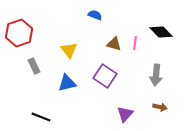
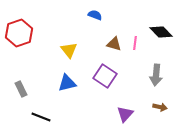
gray rectangle: moved 13 px left, 23 px down
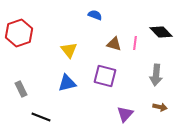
purple square: rotated 20 degrees counterclockwise
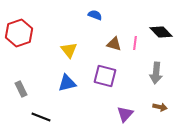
gray arrow: moved 2 px up
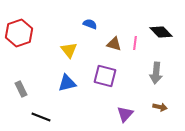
blue semicircle: moved 5 px left, 9 px down
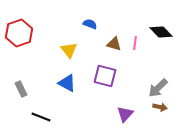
gray arrow: moved 2 px right, 15 px down; rotated 40 degrees clockwise
blue triangle: rotated 42 degrees clockwise
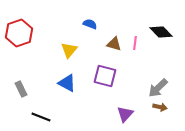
yellow triangle: rotated 18 degrees clockwise
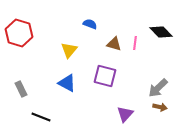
red hexagon: rotated 24 degrees counterclockwise
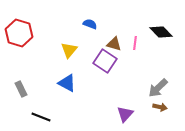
purple square: moved 15 px up; rotated 20 degrees clockwise
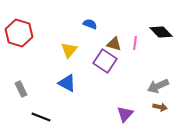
gray arrow: moved 2 px up; rotated 20 degrees clockwise
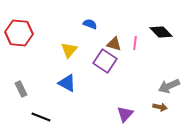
red hexagon: rotated 12 degrees counterclockwise
gray arrow: moved 11 px right
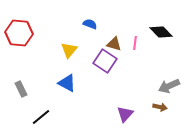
black line: rotated 60 degrees counterclockwise
